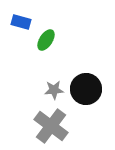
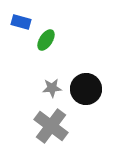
gray star: moved 2 px left, 2 px up
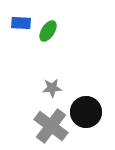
blue rectangle: moved 1 px down; rotated 12 degrees counterclockwise
green ellipse: moved 2 px right, 9 px up
black circle: moved 23 px down
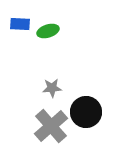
blue rectangle: moved 1 px left, 1 px down
green ellipse: rotated 40 degrees clockwise
gray cross: rotated 12 degrees clockwise
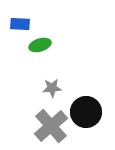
green ellipse: moved 8 px left, 14 px down
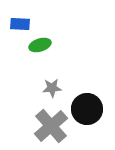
black circle: moved 1 px right, 3 px up
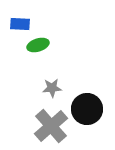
green ellipse: moved 2 px left
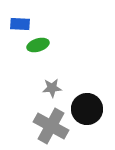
gray cross: rotated 20 degrees counterclockwise
